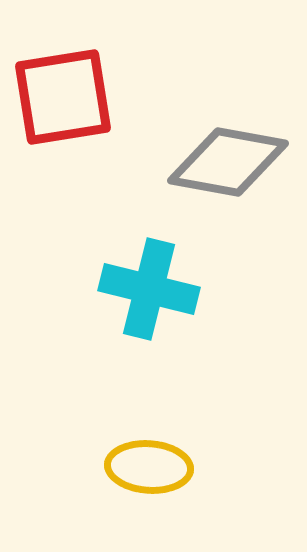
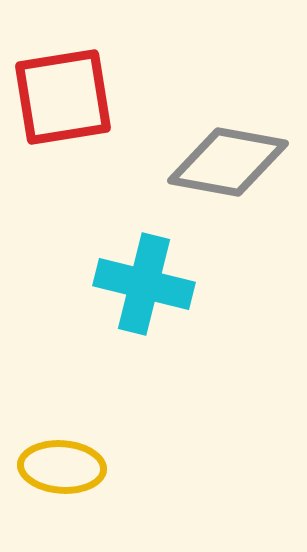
cyan cross: moved 5 px left, 5 px up
yellow ellipse: moved 87 px left
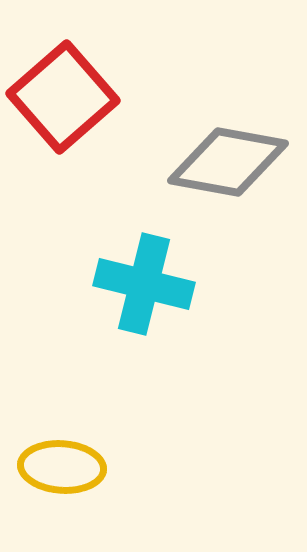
red square: rotated 32 degrees counterclockwise
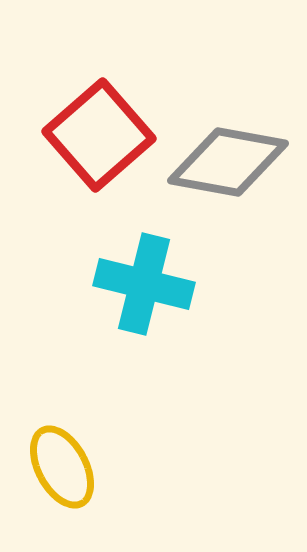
red square: moved 36 px right, 38 px down
yellow ellipse: rotated 58 degrees clockwise
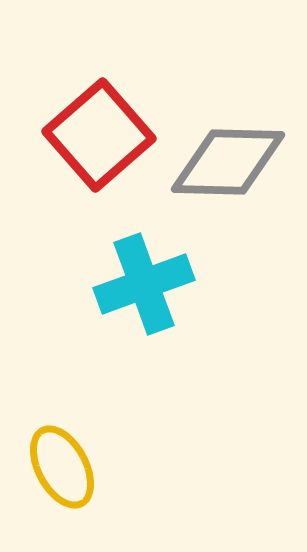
gray diamond: rotated 9 degrees counterclockwise
cyan cross: rotated 34 degrees counterclockwise
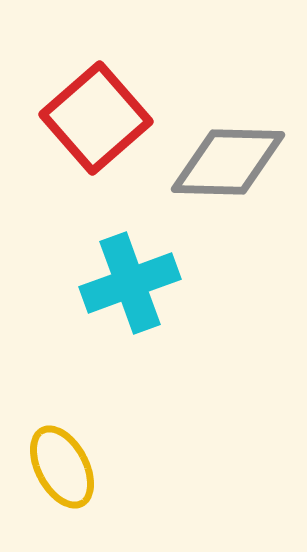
red square: moved 3 px left, 17 px up
cyan cross: moved 14 px left, 1 px up
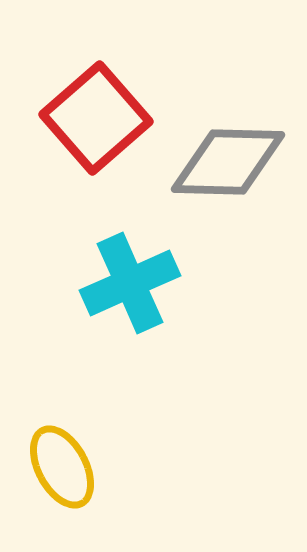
cyan cross: rotated 4 degrees counterclockwise
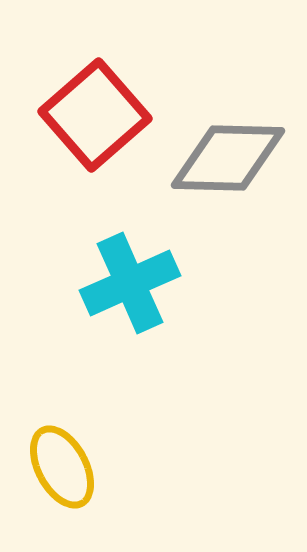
red square: moved 1 px left, 3 px up
gray diamond: moved 4 px up
